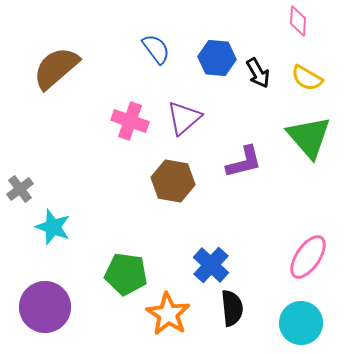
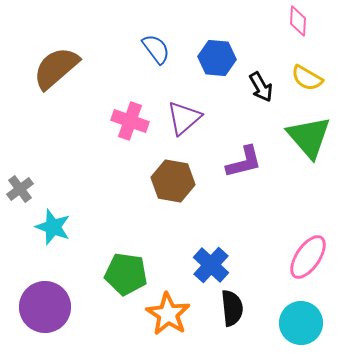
black arrow: moved 3 px right, 14 px down
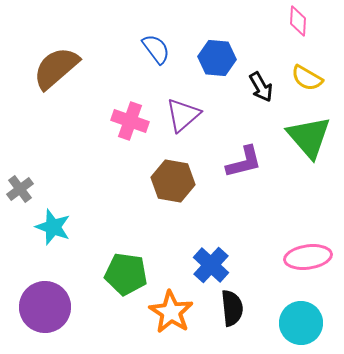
purple triangle: moved 1 px left, 3 px up
pink ellipse: rotated 48 degrees clockwise
orange star: moved 3 px right, 2 px up
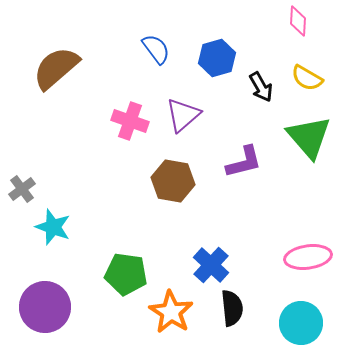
blue hexagon: rotated 21 degrees counterclockwise
gray cross: moved 2 px right
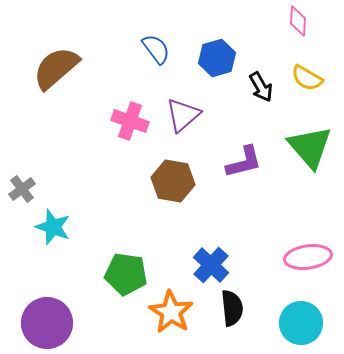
green triangle: moved 1 px right, 10 px down
purple circle: moved 2 px right, 16 px down
